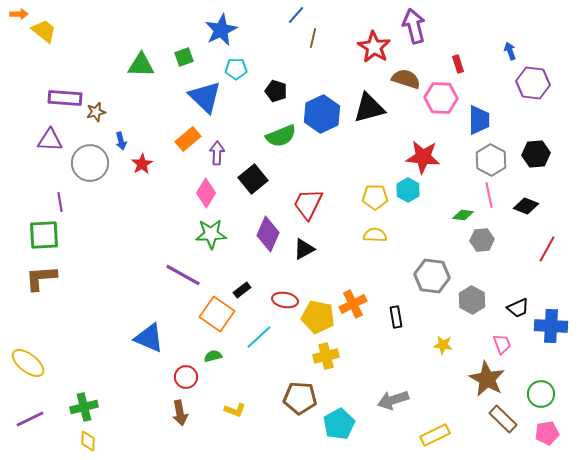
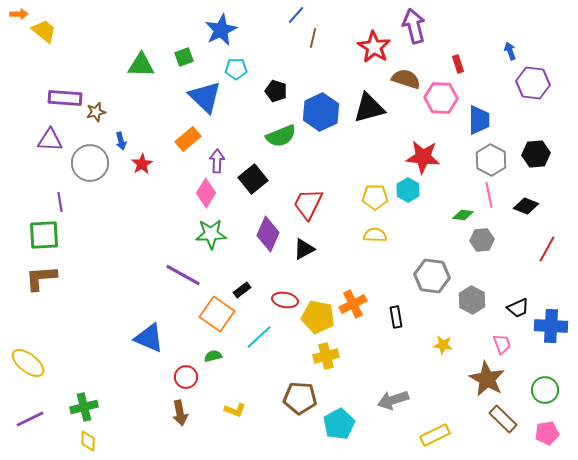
blue hexagon at (322, 114): moved 1 px left, 2 px up
purple arrow at (217, 153): moved 8 px down
green circle at (541, 394): moved 4 px right, 4 px up
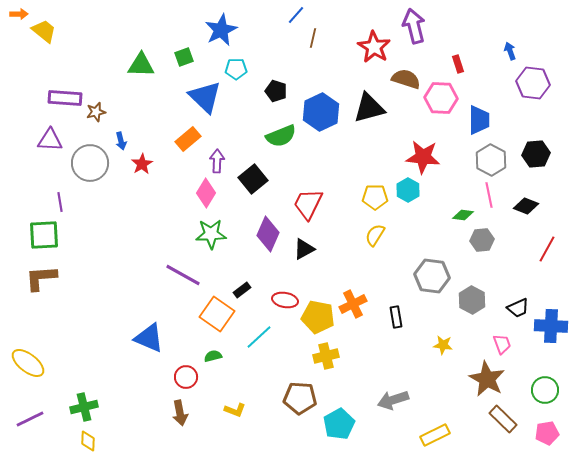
yellow semicircle at (375, 235): rotated 60 degrees counterclockwise
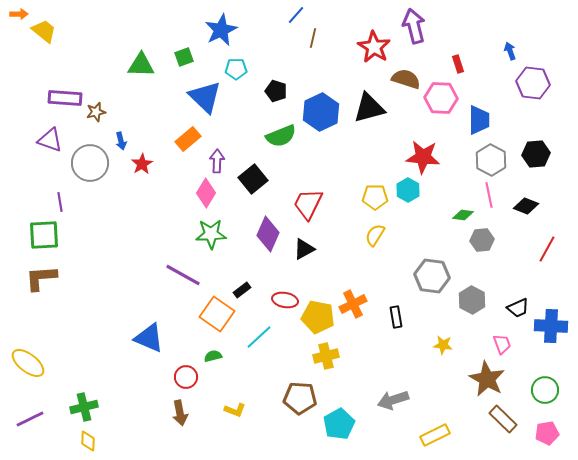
purple triangle at (50, 140): rotated 16 degrees clockwise
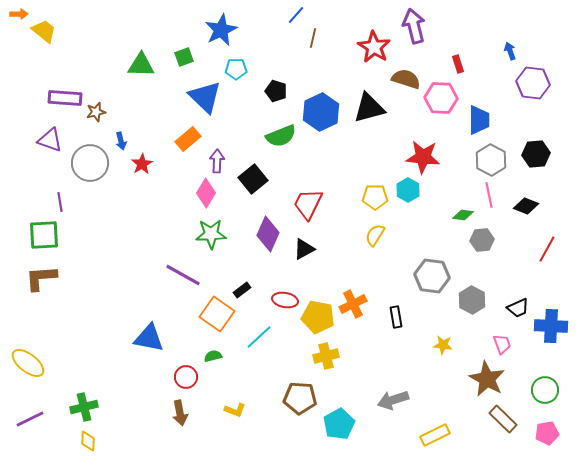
blue triangle at (149, 338): rotated 12 degrees counterclockwise
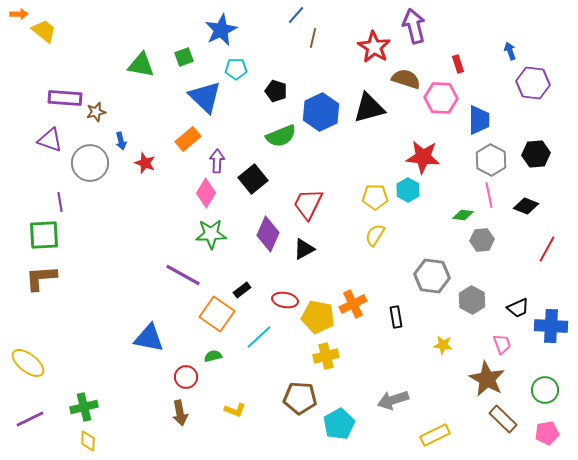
green triangle at (141, 65): rotated 8 degrees clockwise
red star at (142, 164): moved 3 px right, 1 px up; rotated 20 degrees counterclockwise
